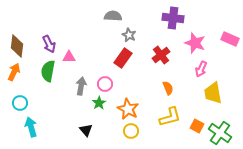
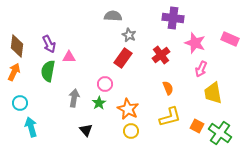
gray arrow: moved 7 px left, 12 px down
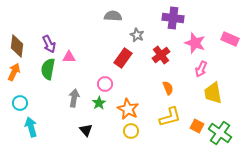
gray star: moved 8 px right
green semicircle: moved 2 px up
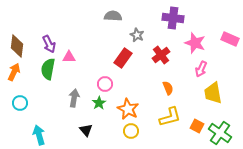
cyan arrow: moved 8 px right, 8 px down
